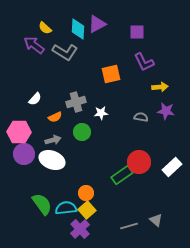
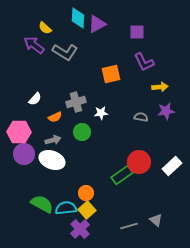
cyan diamond: moved 11 px up
purple star: rotated 18 degrees counterclockwise
white rectangle: moved 1 px up
green semicircle: rotated 25 degrees counterclockwise
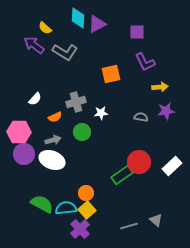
purple L-shape: moved 1 px right
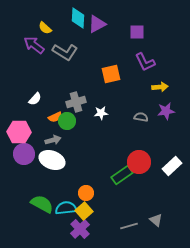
green circle: moved 15 px left, 11 px up
yellow square: moved 3 px left, 1 px down
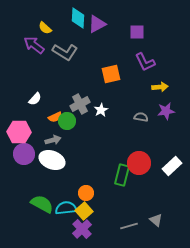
gray cross: moved 4 px right, 2 px down; rotated 12 degrees counterclockwise
white star: moved 3 px up; rotated 24 degrees counterclockwise
red circle: moved 1 px down
green rectangle: rotated 40 degrees counterclockwise
purple cross: moved 2 px right
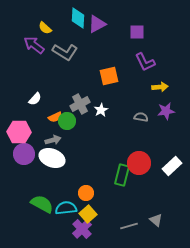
orange square: moved 2 px left, 2 px down
white ellipse: moved 2 px up
yellow square: moved 4 px right, 3 px down
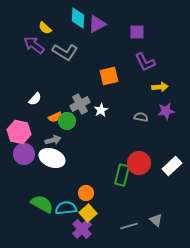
pink hexagon: rotated 10 degrees clockwise
yellow square: moved 1 px up
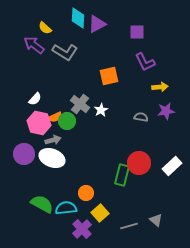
gray cross: rotated 24 degrees counterclockwise
pink hexagon: moved 20 px right, 9 px up
yellow square: moved 12 px right
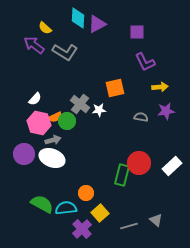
orange square: moved 6 px right, 12 px down
white star: moved 2 px left; rotated 24 degrees clockwise
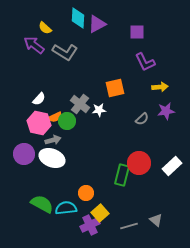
white semicircle: moved 4 px right
gray semicircle: moved 1 px right, 2 px down; rotated 128 degrees clockwise
purple cross: moved 8 px right, 4 px up; rotated 18 degrees clockwise
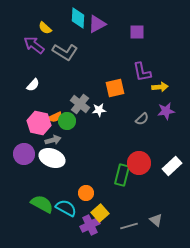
purple L-shape: moved 3 px left, 10 px down; rotated 15 degrees clockwise
white semicircle: moved 6 px left, 14 px up
cyan semicircle: rotated 35 degrees clockwise
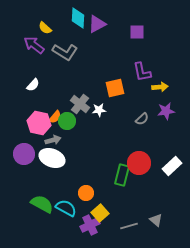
orange semicircle: rotated 24 degrees counterclockwise
